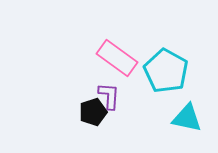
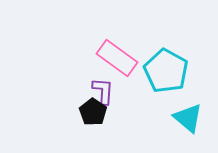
purple L-shape: moved 6 px left, 5 px up
black pentagon: rotated 20 degrees counterclockwise
cyan triangle: moved 1 px right; rotated 28 degrees clockwise
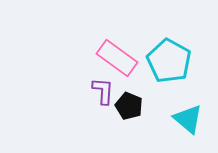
cyan pentagon: moved 3 px right, 10 px up
black pentagon: moved 36 px right, 6 px up; rotated 12 degrees counterclockwise
cyan triangle: moved 1 px down
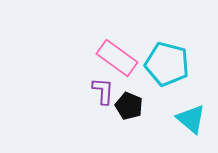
cyan pentagon: moved 2 px left, 3 px down; rotated 15 degrees counterclockwise
cyan triangle: moved 3 px right
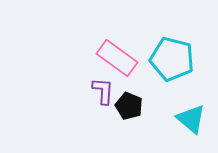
cyan pentagon: moved 5 px right, 5 px up
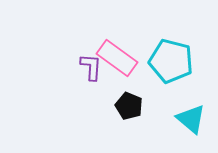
cyan pentagon: moved 1 px left, 2 px down
purple L-shape: moved 12 px left, 24 px up
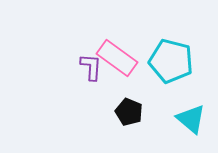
black pentagon: moved 6 px down
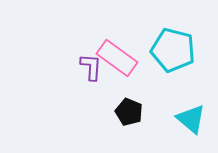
cyan pentagon: moved 2 px right, 11 px up
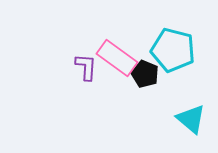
purple L-shape: moved 5 px left
black pentagon: moved 16 px right, 38 px up
